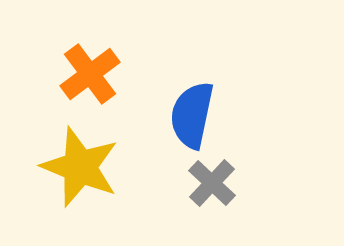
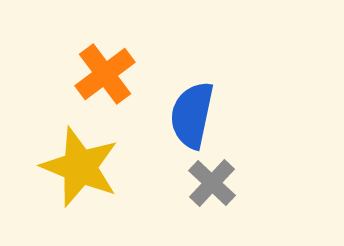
orange cross: moved 15 px right
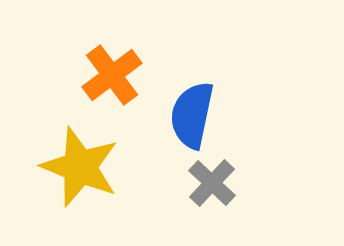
orange cross: moved 7 px right, 1 px down
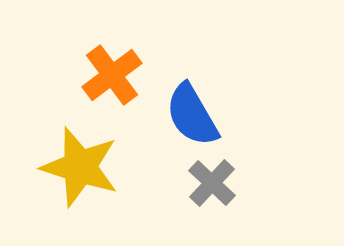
blue semicircle: rotated 42 degrees counterclockwise
yellow star: rotated 4 degrees counterclockwise
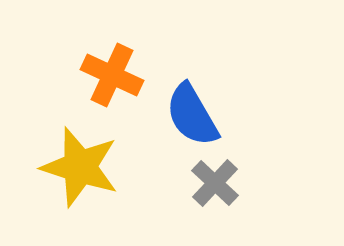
orange cross: rotated 28 degrees counterclockwise
gray cross: moved 3 px right
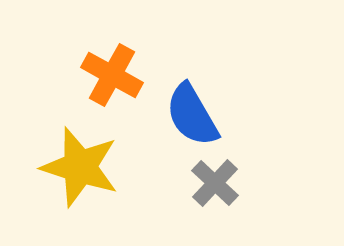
orange cross: rotated 4 degrees clockwise
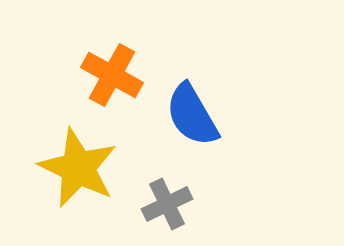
yellow star: moved 2 px left, 1 px down; rotated 8 degrees clockwise
gray cross: moved 48 px left, 21 px down; rotated 21 degrees clockwise
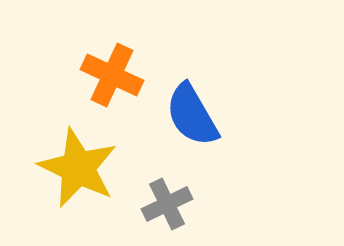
orange cross: rotated 4 degrees counterclockwise
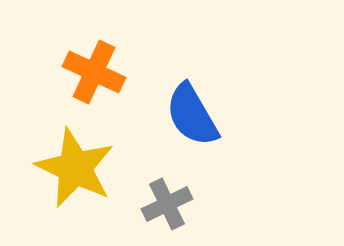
orange cross: moved 18 px left, 3 px up
yellow star: moved 3 px left
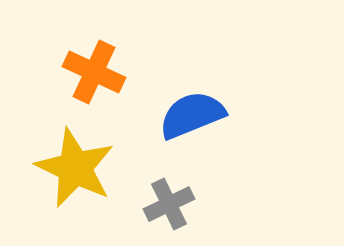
blue semicircle: rotated 98 degrees clockwise
gray cross: moved 2 px right
